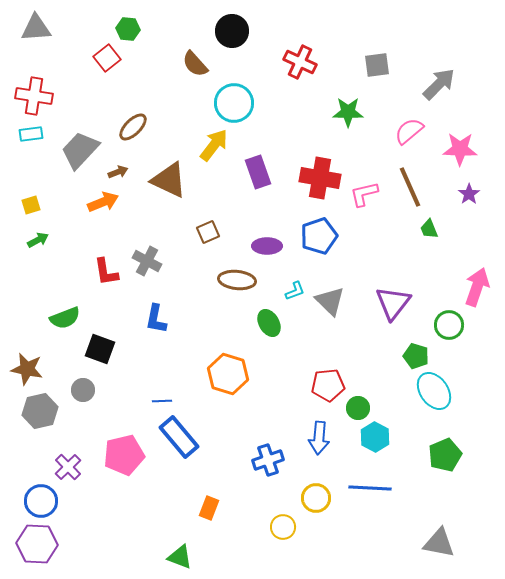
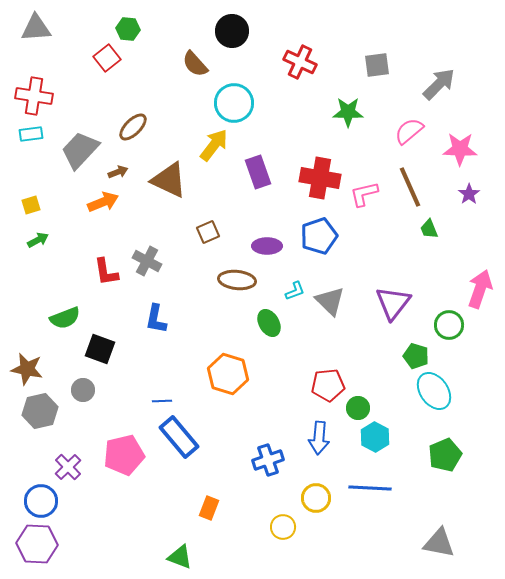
pink arrow at (477, 287): moved 3 px right, 2 px down
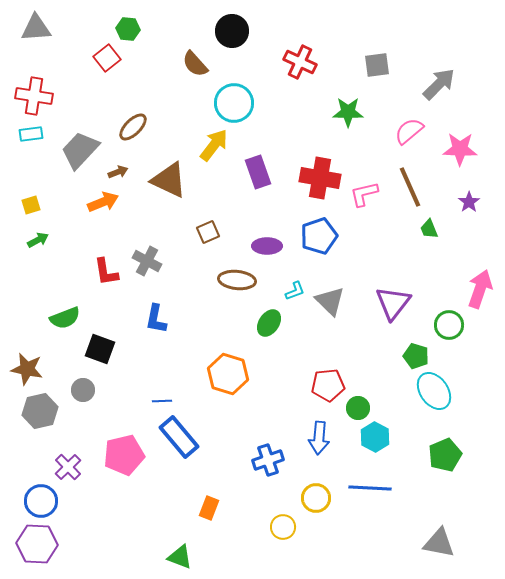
purple star at (469, 194): moved 8 px down
green ellipse at (269, 323): rotated 64 degrees clockwise
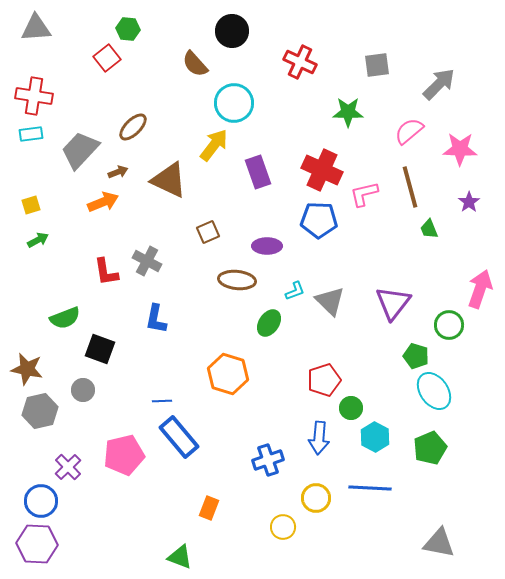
red cross at (320, 178): moved 2 px right, 8 px up; rotated 15 degrees clockwise
brown line at (410, 187): rotated 9 degrees clockwise
blue pentagon at (319, 236): moved 16 px up; rotated 21 degrees clockwise
red pentagon at (328, 385): moved 4 px left, 5 px up; rotated 12 degrees counterclockwise
green circle at (358, 408): moved 7 px left
green pentagon at (445, 455): moved 15 px left, 7 px up
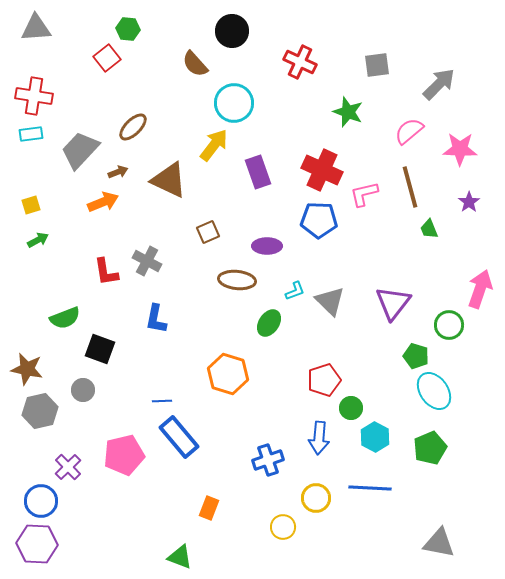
green star at (348, 112): rotated 20 degrees clockwise
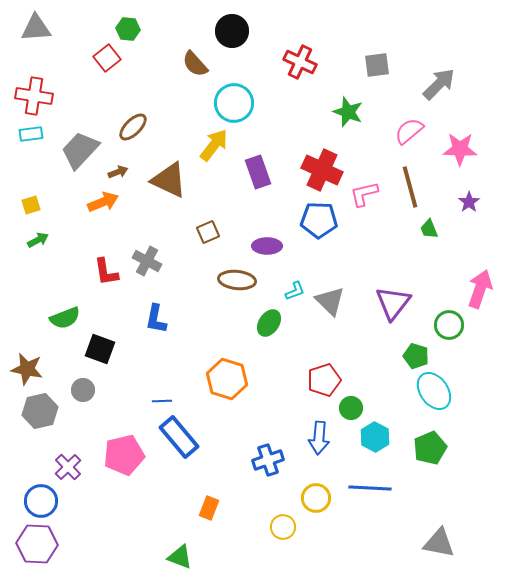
orange hexagon at (228, 374): moved 1 px left, 5 px down
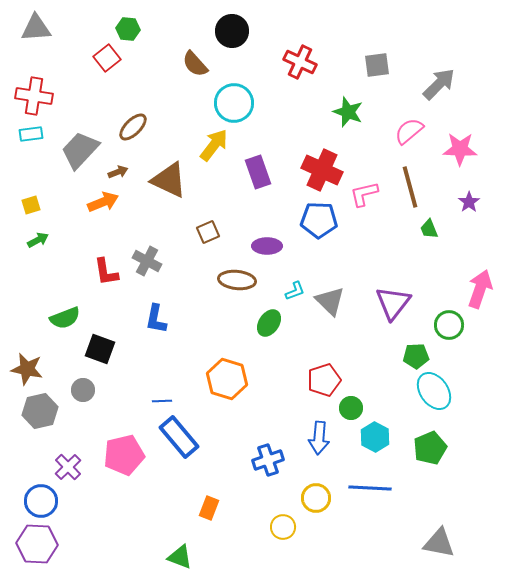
green pentagon at (416, 356): rotated 20 degrees counterclockwise
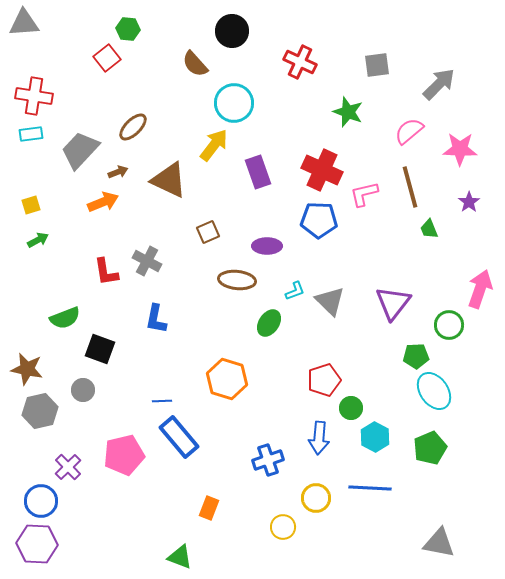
gray triangle at (36, 28): moved 12 px left, 5 px up
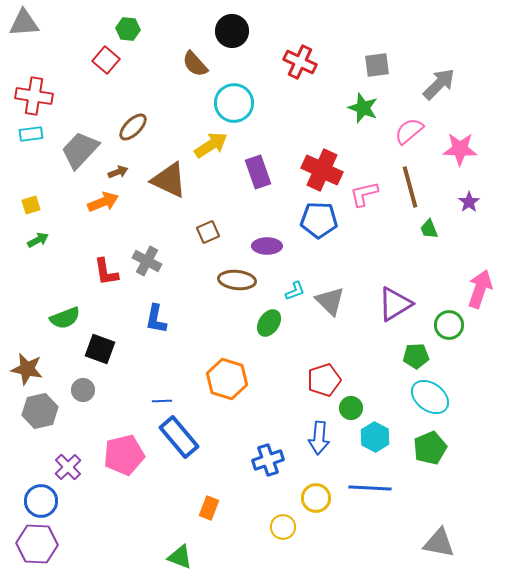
red square at (107, 58): moved 1 px left, 2 px down; rotated 12 degrees counterclockwise
green star at (348, 112): moved 15 px right, 4 px up
yellow arrow at (214, 145): moved 3 px left; rotated 20 degrees clockwise
purple triangle at (393, 303): moved 2 px right, 1 px down; rotated 21 degrees clockwise
cyan ellipse at (434, 391): moved 4 px left, 6 px down; rotated 18 degrees counterclockwise
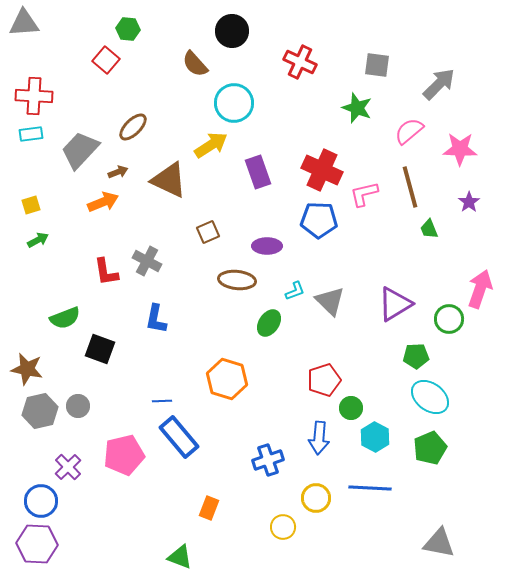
gray square at (377, 65): rotated 16 degrees clockwise
red cross at (34, 96): rotated 6 degrees counterclockwise
green star at (363, 108): moved 6 px left
green circle at (449, 325): moved 6 px up
gray circle at (83, 390): moved 5 px left, 16 px down
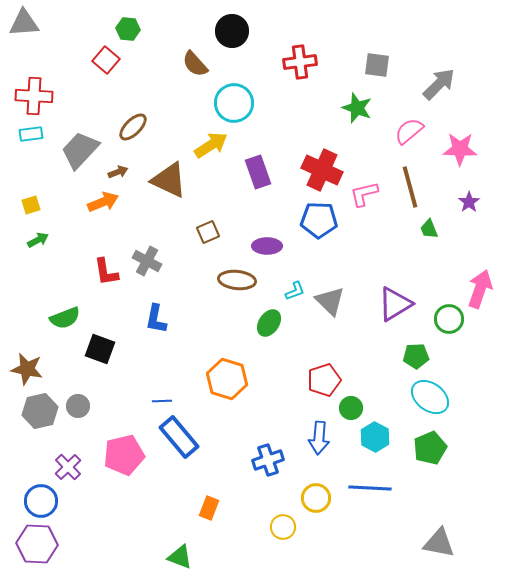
red cross at (300, 62): rotated 32 degrees counterclockwise
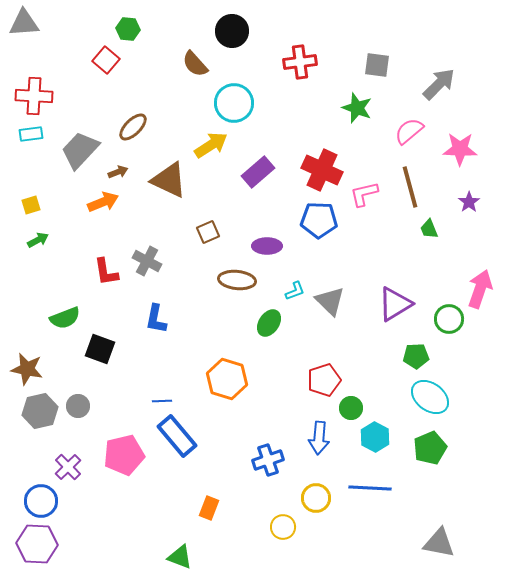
purple rectangle at (258, 172): rotated 68 degrees clockwise
blue rectangle at (179, 437): moved 2 px left, 1 px up
